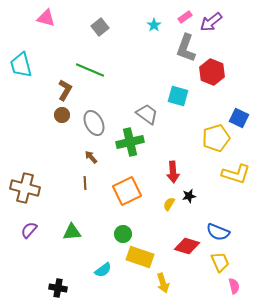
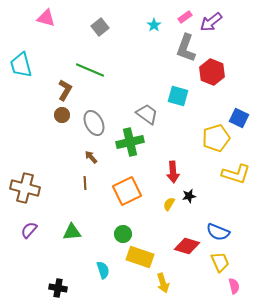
cyan semicircle: rotated 72 degrees counterclockwise
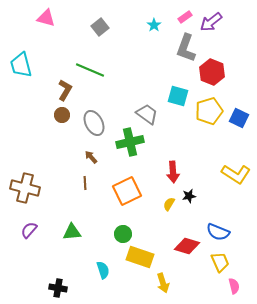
yellow pentagon: moved 7 px left, 27 px up
yellow L-shape: rotated 16 degrees clockwise
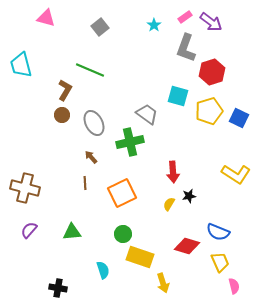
purple arrow: rotated 105 degrees counterclockwise
red hexagon: rotated 20 degrees clockwise
orange square: moved 5 px left, 2 px down
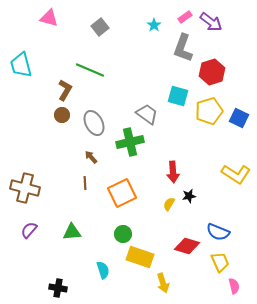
pink triangle: moved 3 px right
gray L-shape: moved 3 px left
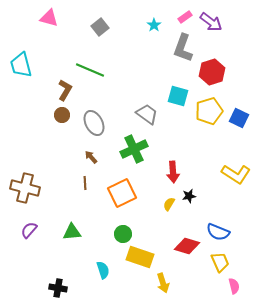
green cross: moved 4 px right, 7 px down; rotated 12 degrees counterclockwise
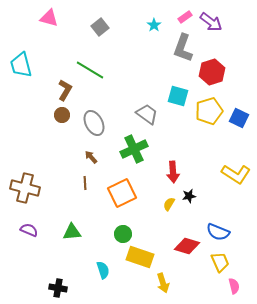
green line: rotated 8 degrees clockwise
purple semicircle: rotated 72 degrees clockwise
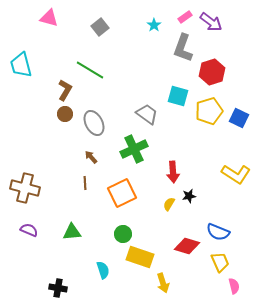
brown circle: moved 3 px right, 1 px up
